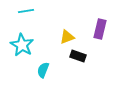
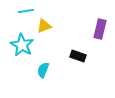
yellow triangle: moved 23 px left, 11 px up
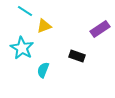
cyan line: moved 1 px left; rotated 42 degrees clockwise
purple rectangle: rotated 42 degrees clockwise
cyan star: moved 3 px down
black rectangle: moved 1 px left
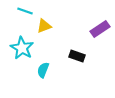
cyan line: rotated 14 degrees counterclockwise
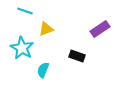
yellow triangle: moved 2 px right, 3 px down
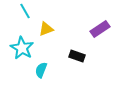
cyan line: rotated 42 degrees clockwise
cyan semicircle: moved 2 px left
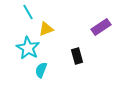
cyan line: moved 3 px right, 1 px down
purple rectangle: moved 1 px right, 2 px up
cyan star: moved 6 px right
black rectangle: rotated 56 degrees clockwise
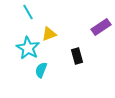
yellow triangle: moved 3 px right, 5 px down
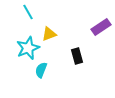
cyan star: rotated 20 degrees clockwise
